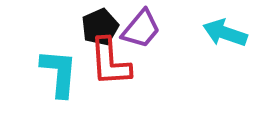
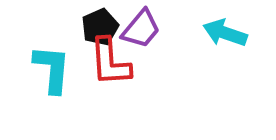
cyan L-shape: moved 7 px left, 4 px up
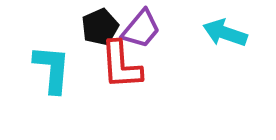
red L-shape: moved 11 px right, 3 px down
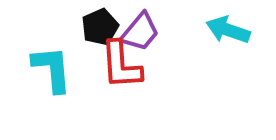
purple trapezoid: moved 1 px left, 3 px down
cyan arrow: moved 3 px right, 3 px up
cyan L-shape: rotated 10 degrees counterclockwise
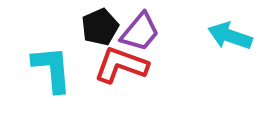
cyan arrow: moved 2 px right, 6 px down
red L-shape: rotated 114 degrees clockwise
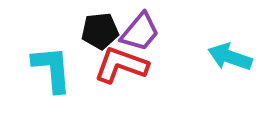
black pentagon: moved 4 px down; rotated 18 degrees clockwise
cyan arrow: moved 21 px down
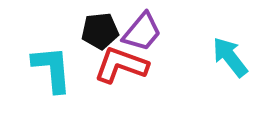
purple trapezoid: moved 2 px right
cyan arrow: rotated 33 degrees clockwise
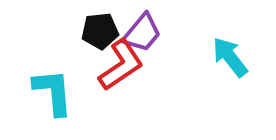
purple trapezoid: moved 1 px down
red L-shape: rotated 126 degrees clockwise
cyan L-shape: moved 1 px right, 23 px down
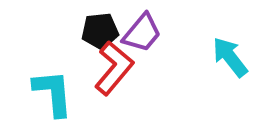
red L-shape: moved 7 px left, 3 px down; rotated 16 degrees counterclockwise
cyan L-shape: moved 1 px down
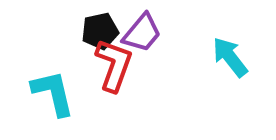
black pentagon: rotated 6 degrees counterclockwise
red L-shape: moved 3 px up; rotated 20 degrees counterclockwise
cyan L-shape: rotated 8 degrees counterclockwise
